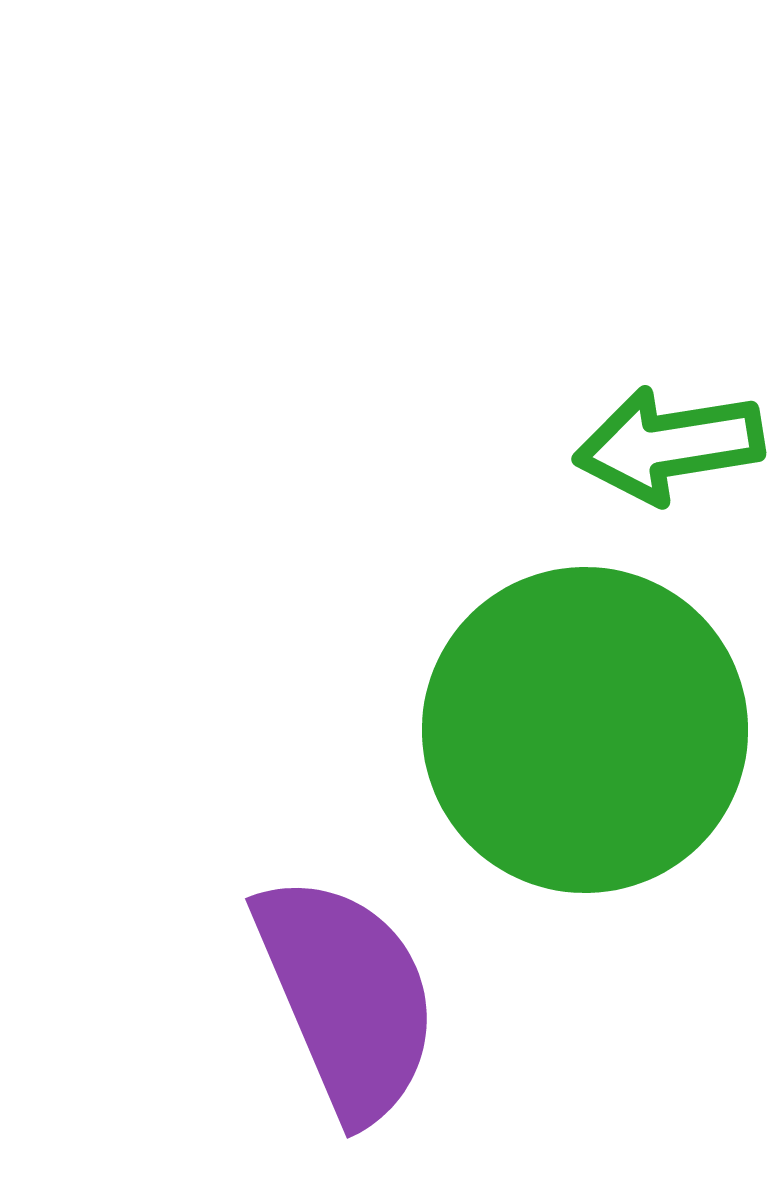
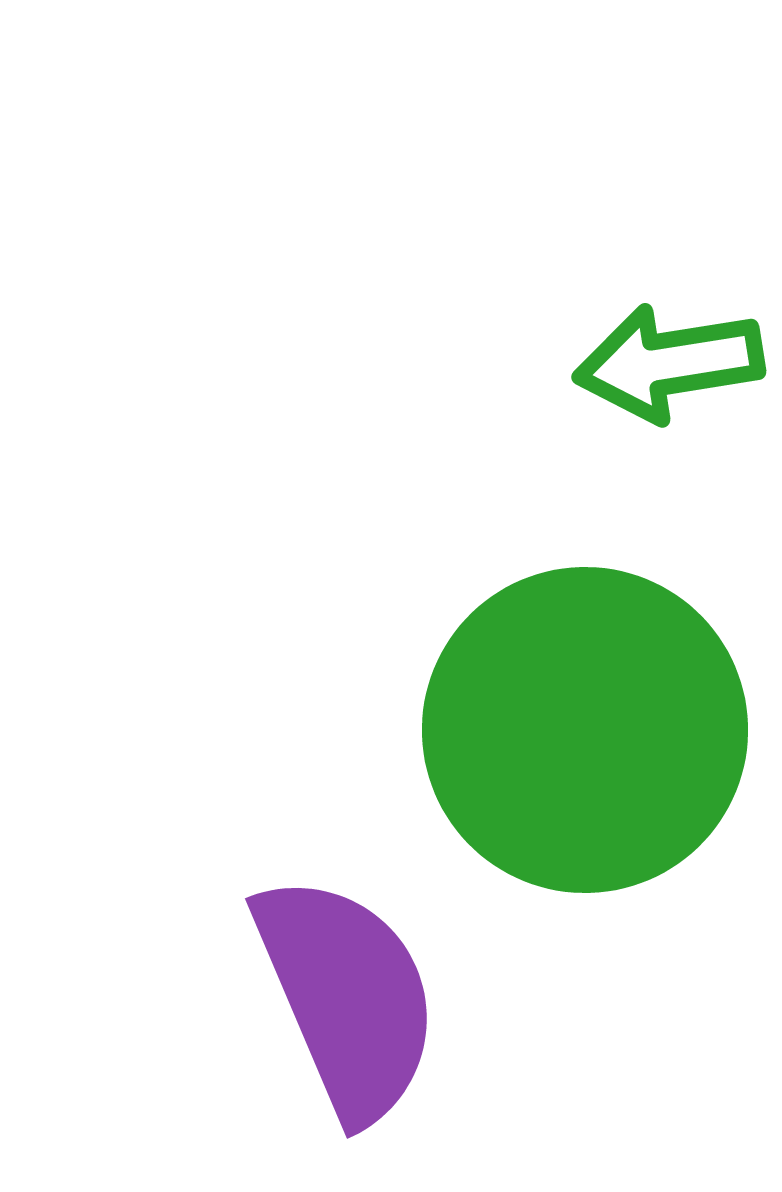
green arrow: moved 82 px up
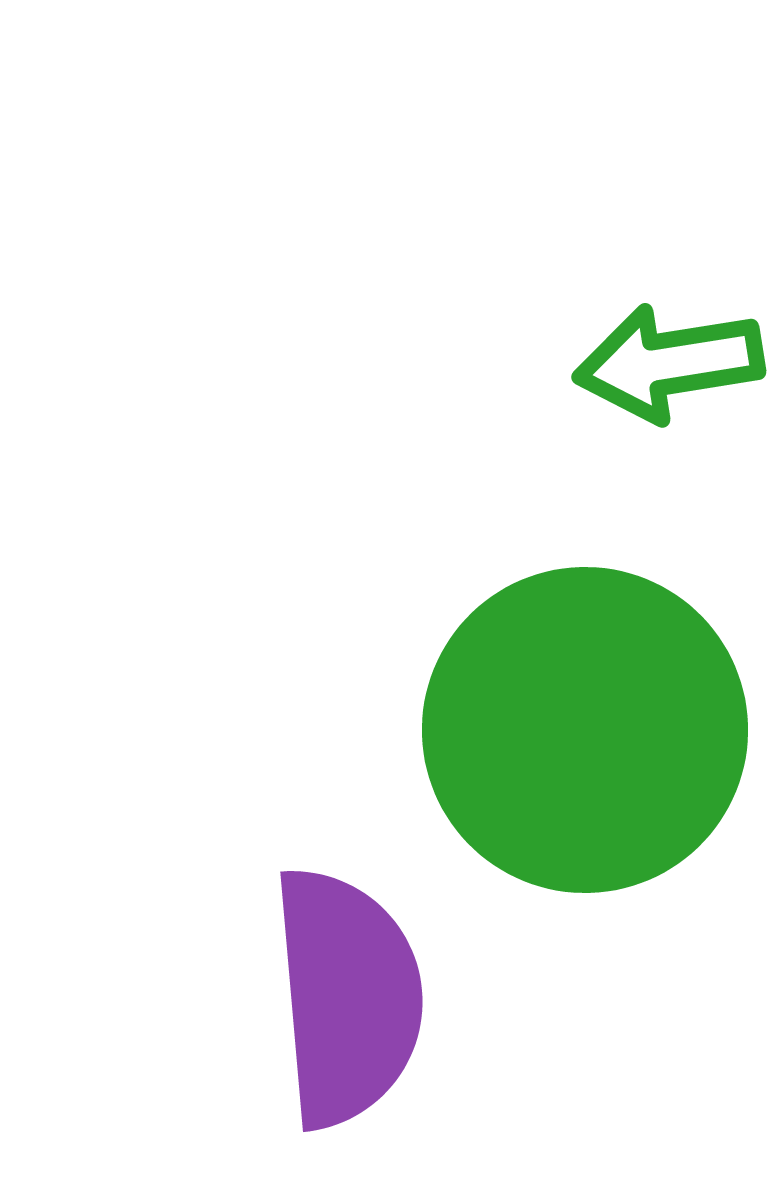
purple semicircle: rotated 18 degrees clockwise
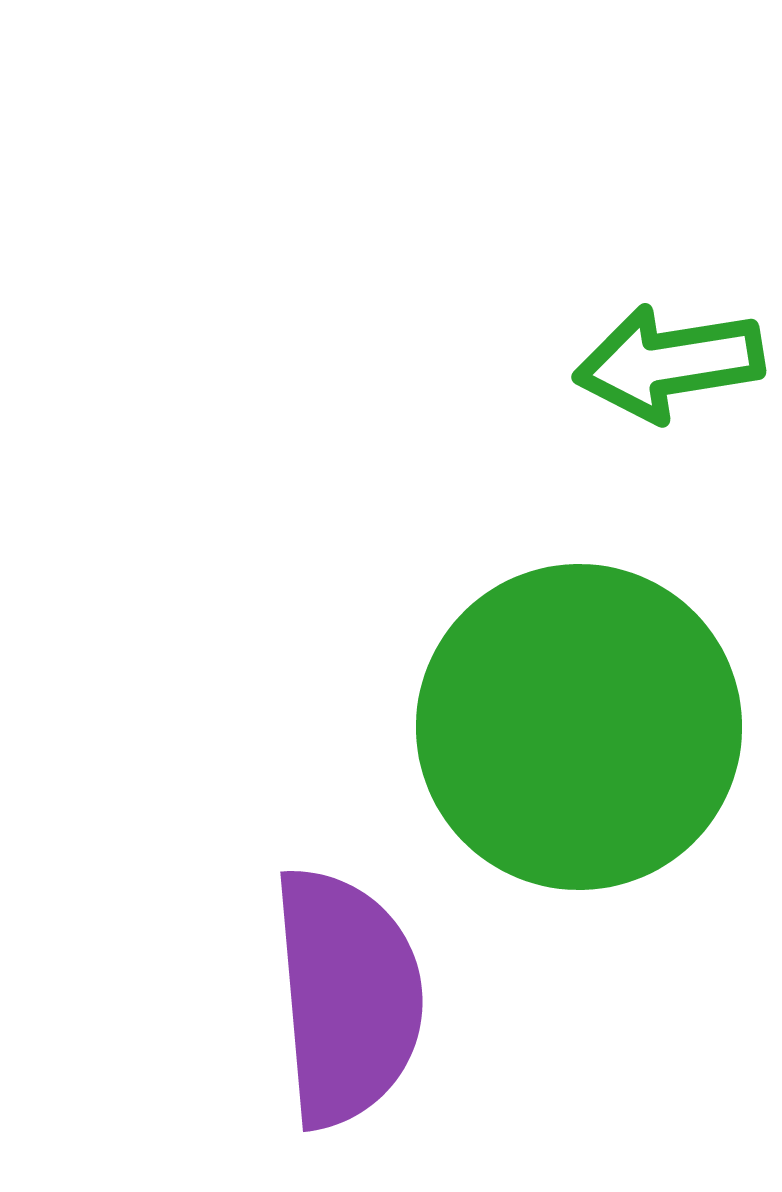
green circle: moved 6 px left, 3 px up
